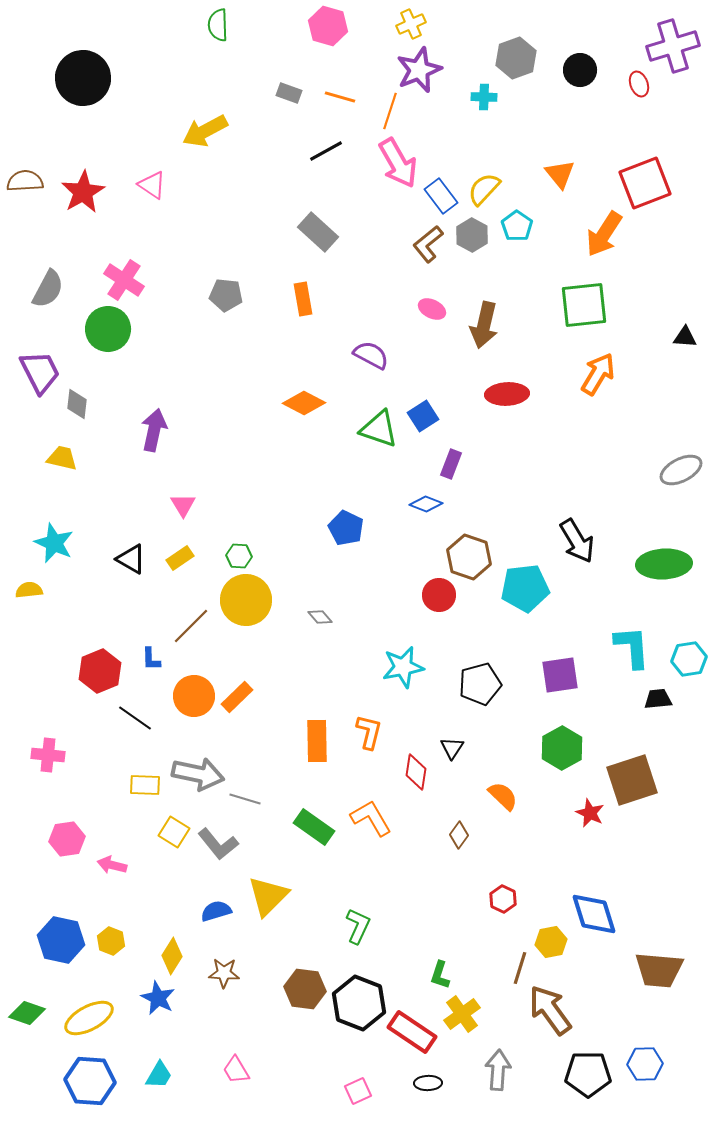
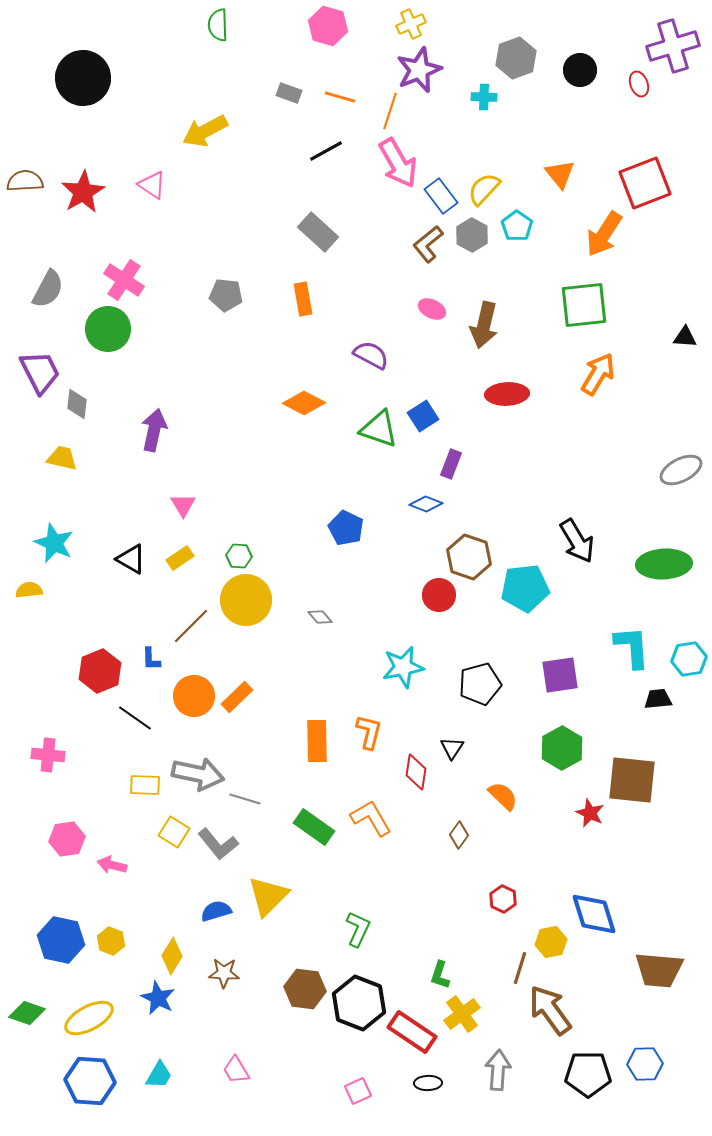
brown square at (632, 780): rotated 24 degrees clockwise
green L-shape at (358, 926): moved 3 px down
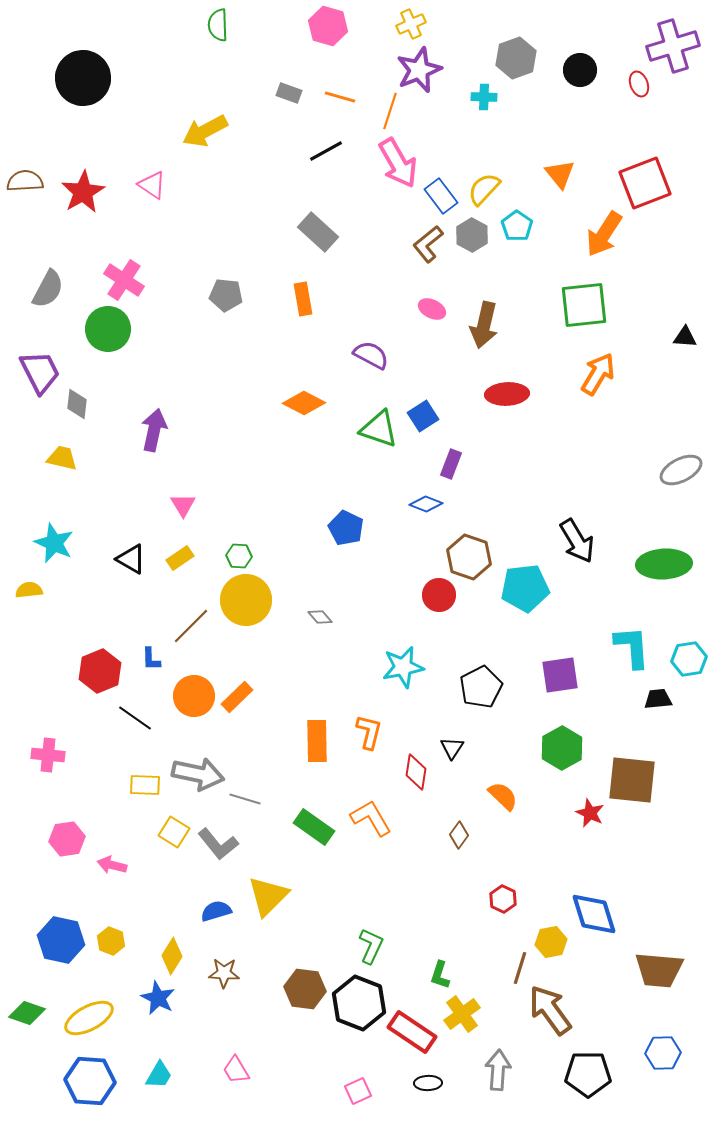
black pentagon at (480, 684): moved 1 px right, 3 px down; rotated 12 degrees counterclockwise
green L-shape at (358, 929): moved 13 px right, 17 px down
blue hexagon at (645, 1064): moved 18 px right, 11 px up
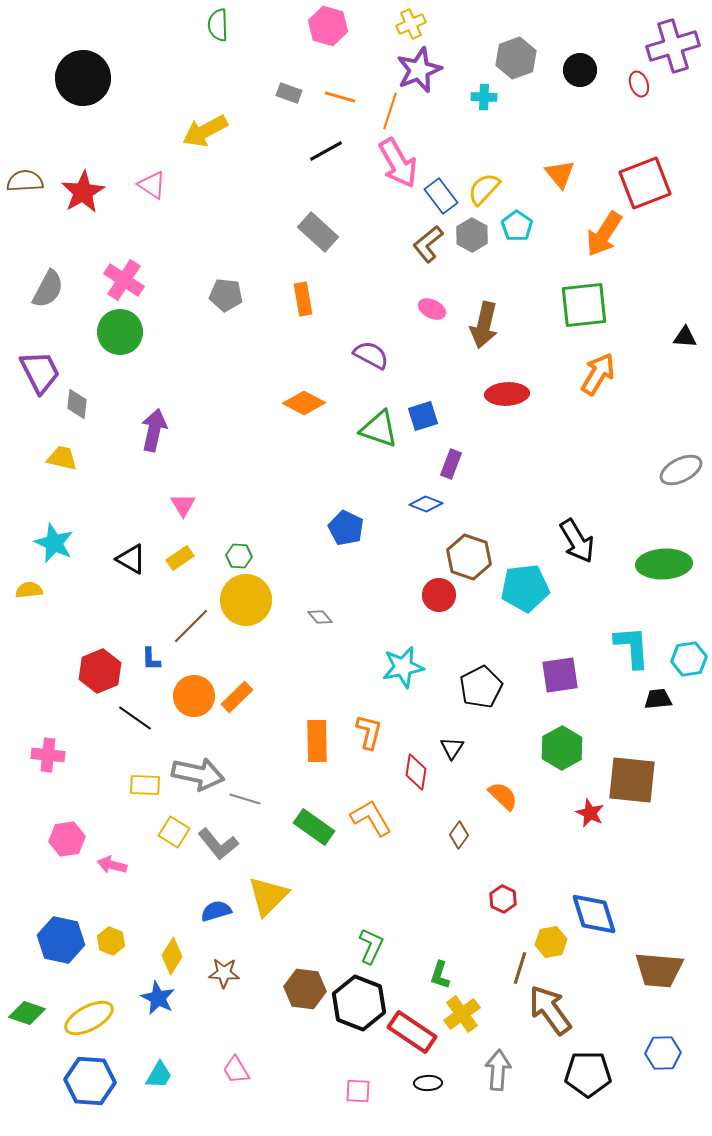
green circle at (108, 329): moved 12 px right, 3 px down
blue square at (423, 416): rotated 16 degrees clockwise
pink square at (358, 1091): rotated 28 degrees clockwise
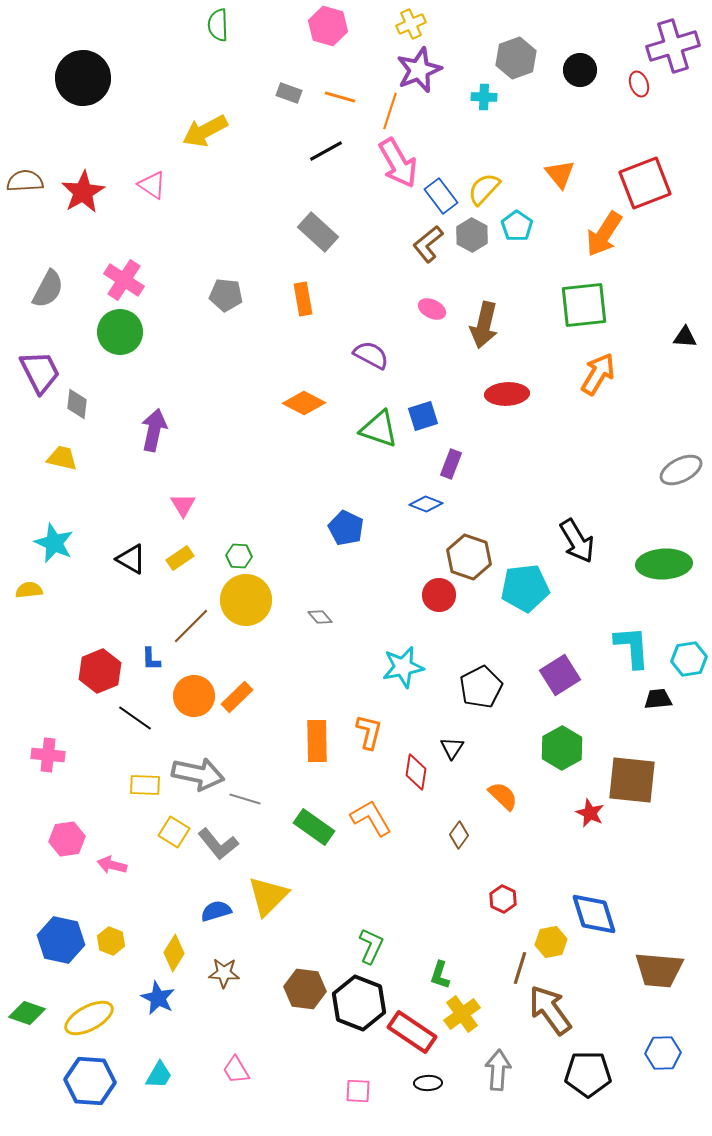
purple square at (560, 675): rotated 24 degrees counterclockwise
yellow diamond at (172, 956): moved 2 px right, 3 px up
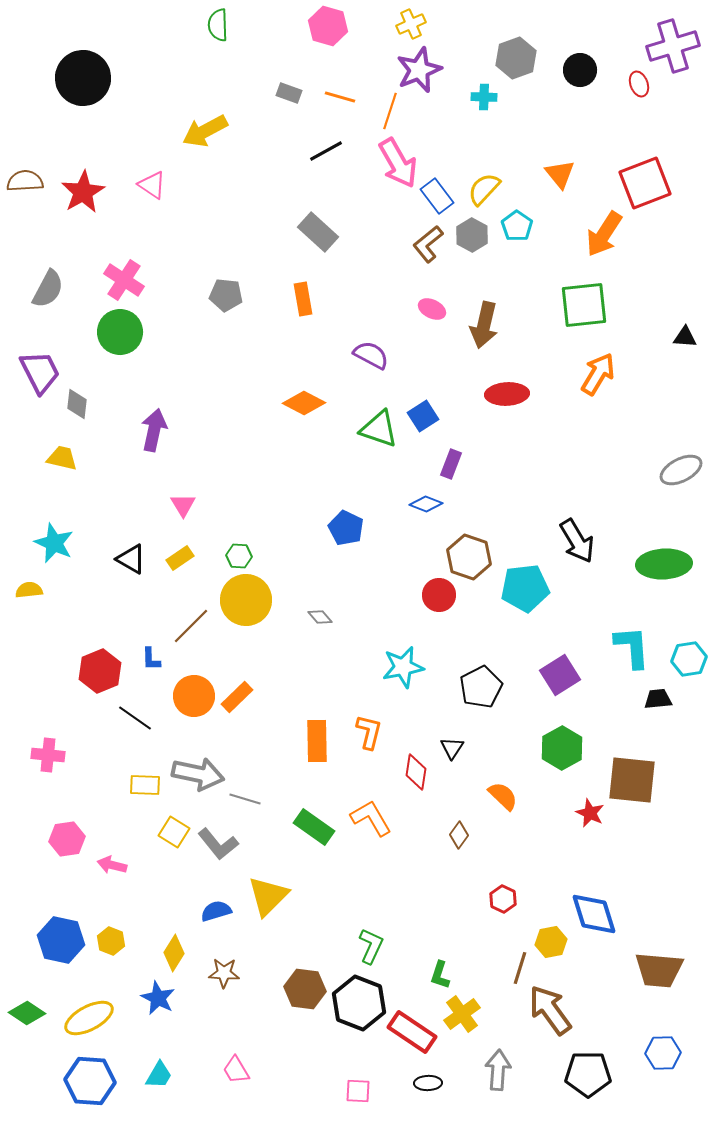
blue rectangle at (441, 196): moved 4 px left
blue square at (423, 416): rotated 16 degrees counterclockwise
green diamond at (27, 1013): rotated 15 degrees clockwise
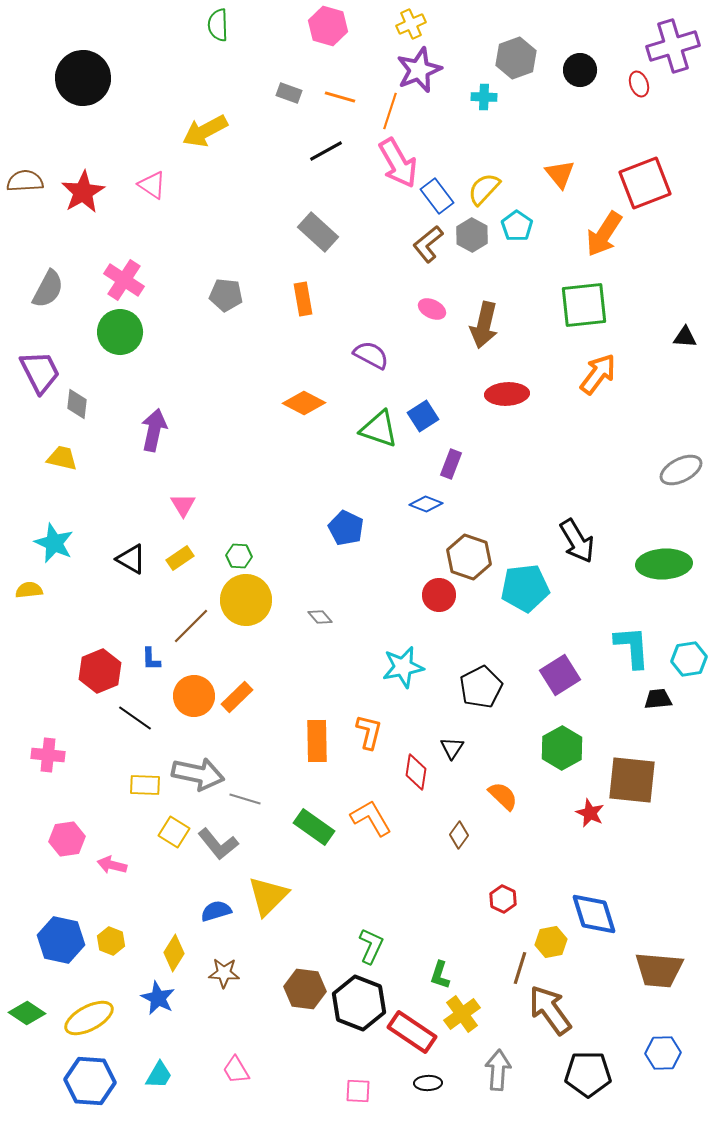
orange arrow at (598, 374): rotated 6 degrees clockwise
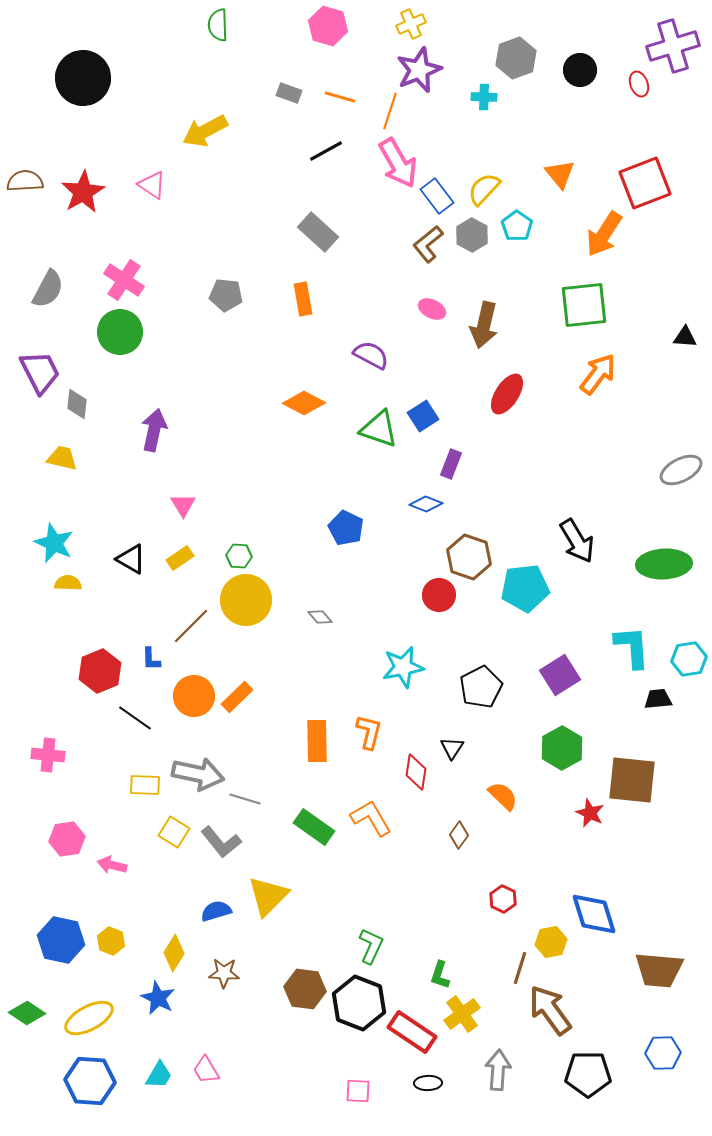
red ellipse at (507, 394): rotated 54 degrees counterclockwise
yellow semicircle at (29, 590): moved 39 px right, 7 px up; rotated 8 degrees clockwise
gray L-shape at (218, 844): moved 3 px right, 2 px up
pink trapezoid at (236, 1070): moved 30 px left
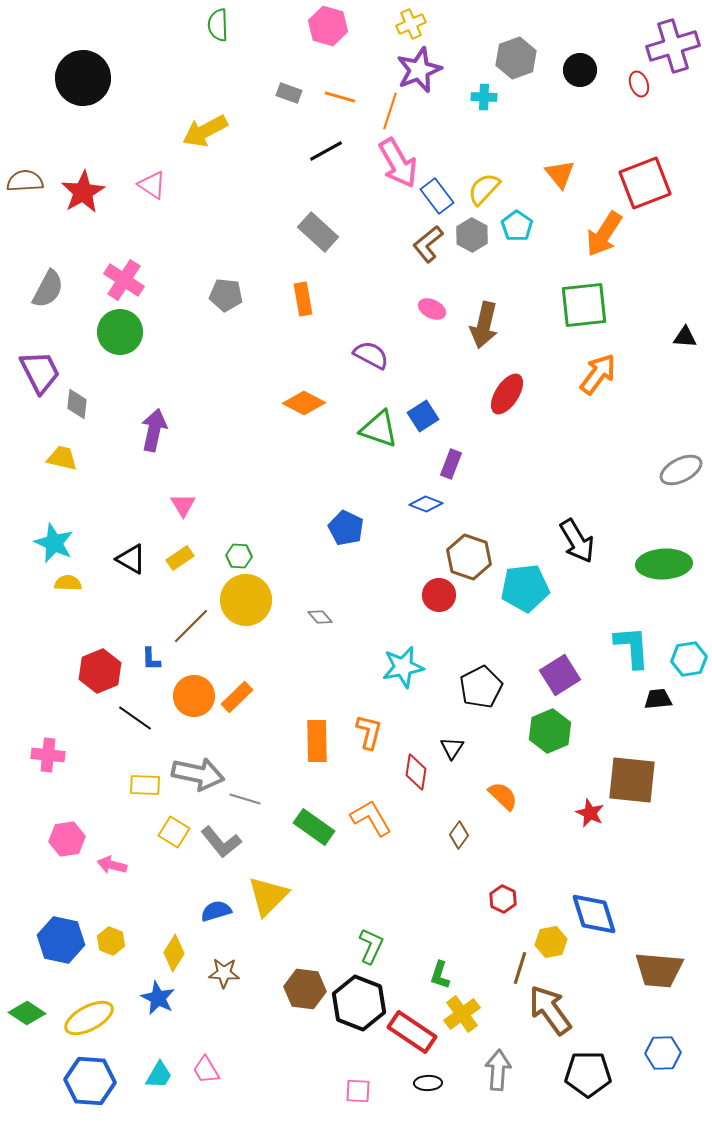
green hexagon at (562, 748): moved 12 px left, 17 px up; rotated 6 degrees clockwise
